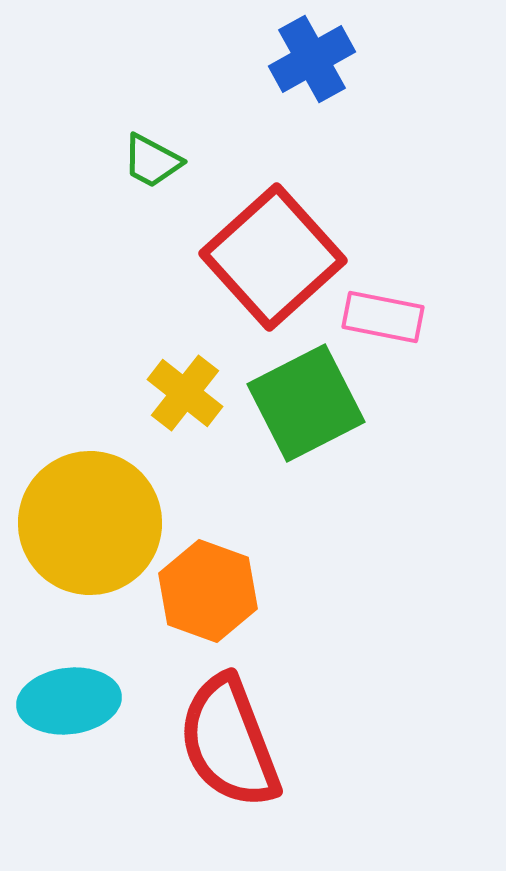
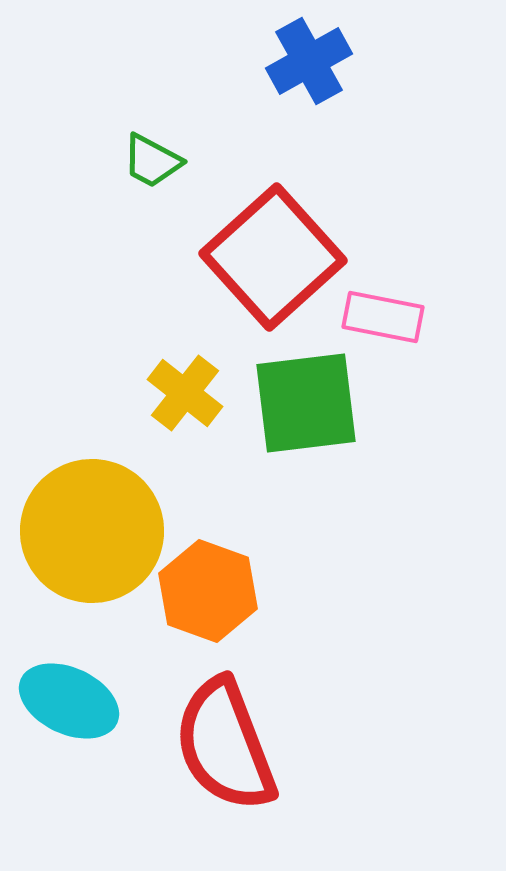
blue cross: moved 3 px left, 2 px down
green square: rotated 20 degrees clockwise
yellow circle: moved 2 px right, 8 px down
cyan ellipse: rotated 32 degrees clockwise
red semicircle: moved 4 px left, 3 px down
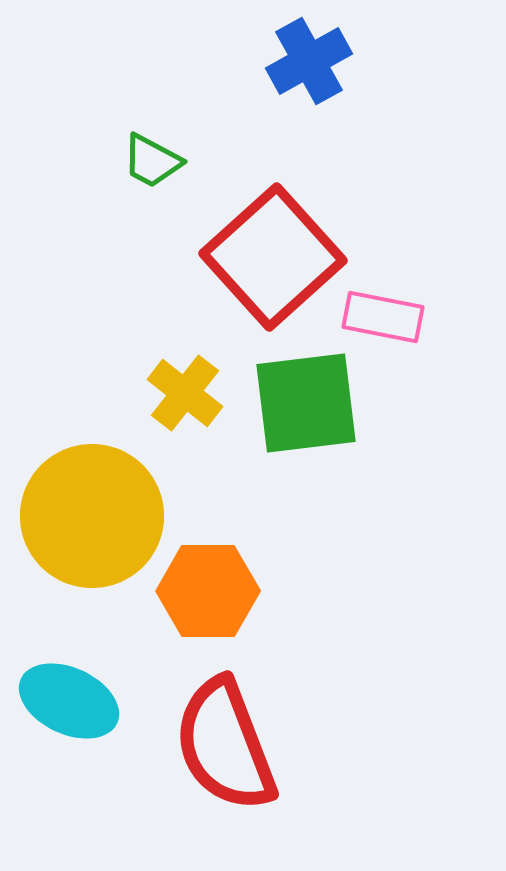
yellow circle: moved 15 px up
orange hexagon: rotated 20 degrees counterclockwise
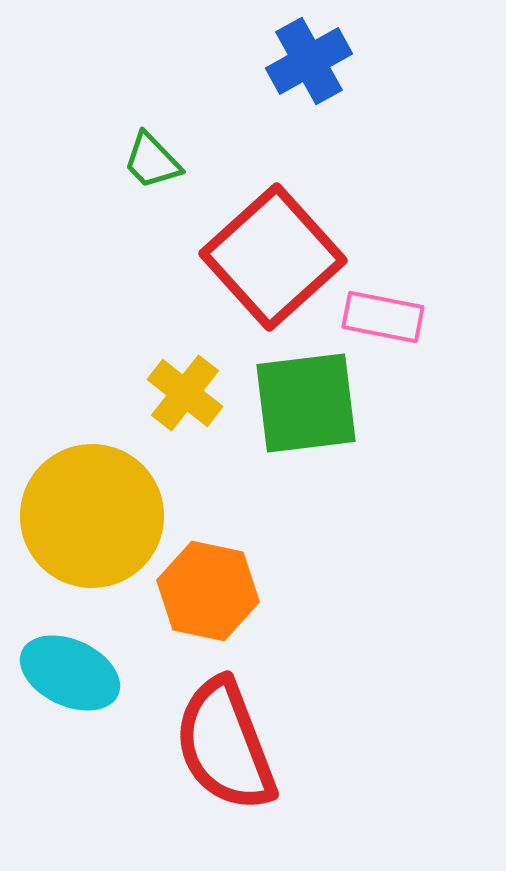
green trapezoid: rotated 18 degrees clockwise
orange hexagon: rotated 12 degrees clockwise
cyan ellipse: moved 1 px right, 28 px up
